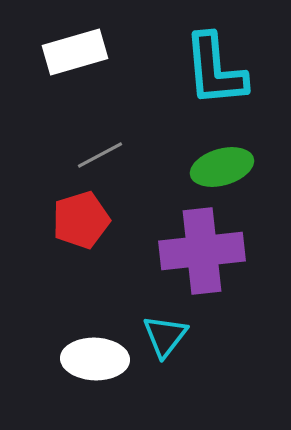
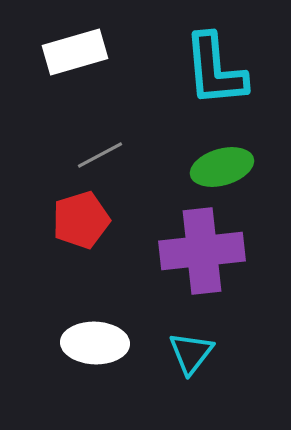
cyan triangle: moved 26 px right, 17 px down
white ellipse: moved 16 px up
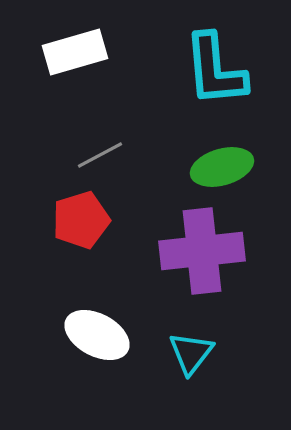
white ellipse: moved 2 px right, 8 px up; rotated 26 degrees clockwise
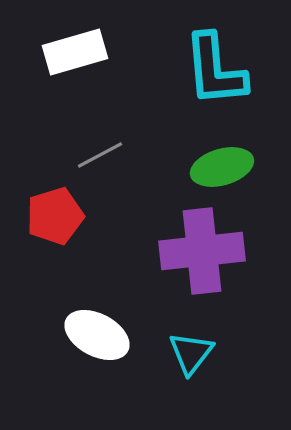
red pentagon: moved 26 px left, 4 px up
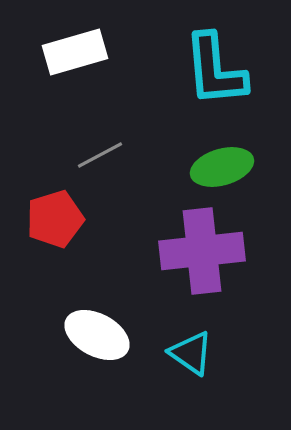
red pentagon: moved 3 px down
cyan triangle: rotated 33 degrees counterclockwise
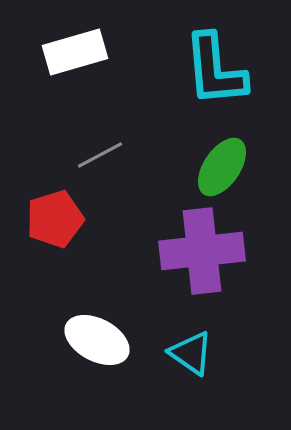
green ellipse: rotated 40 degrees counterclockwise
white ellipse: moved 5 px down
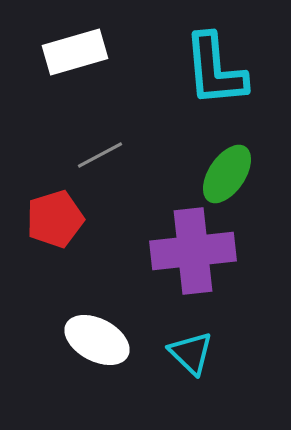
green ellipse: moved 5 px right, 7 px down
purple cross: moved 9 px left
cyan triangle: rotated 9 degrees clockwise
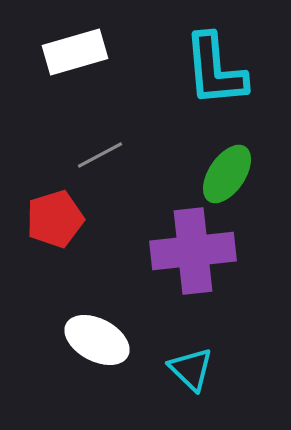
cyan triangle: moved 16 px down
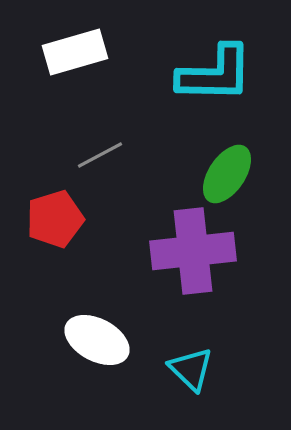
cyan L-shape: moved 4 px down; rotated 84 degrees counterclockwise
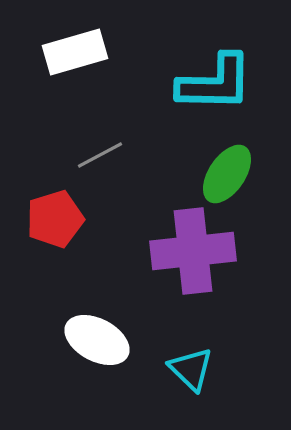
cyan L-shape: moved 9 px down
